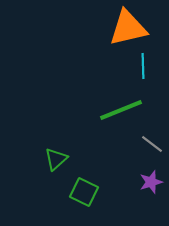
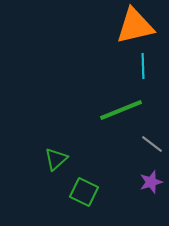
orange triangle: moved 7 px right, 2 px up
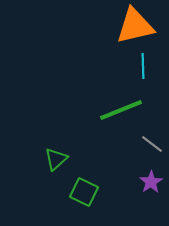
purple star: rotated 15 degrees counterclockwise
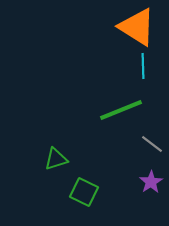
orange triangle: moved 2 px right, 1 px down; rotated 45 degrees clockwise
green triangle: rotated 25 degrees clockwise
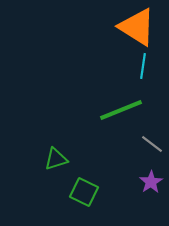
cyan line: rotated 10 degrees clockwise
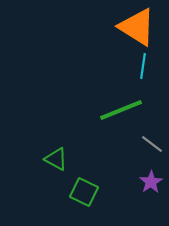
green triangle: rotated 45 degrees clockwise
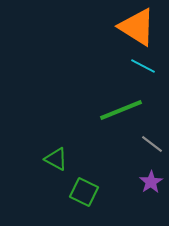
cyan line: rotated 70 degrees counterclockwise
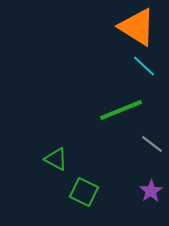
cyan line: moved 1 px right; rotated 15 degrees clockwise
purple star: moved 9 px down
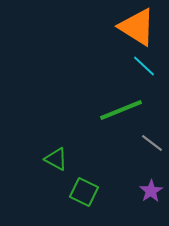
gray line: moved 1 px up
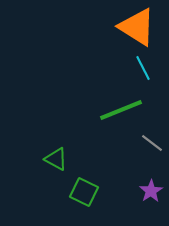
cyan line: moved 1 px left, 2 px down; rotated 20 degrees clockwise
